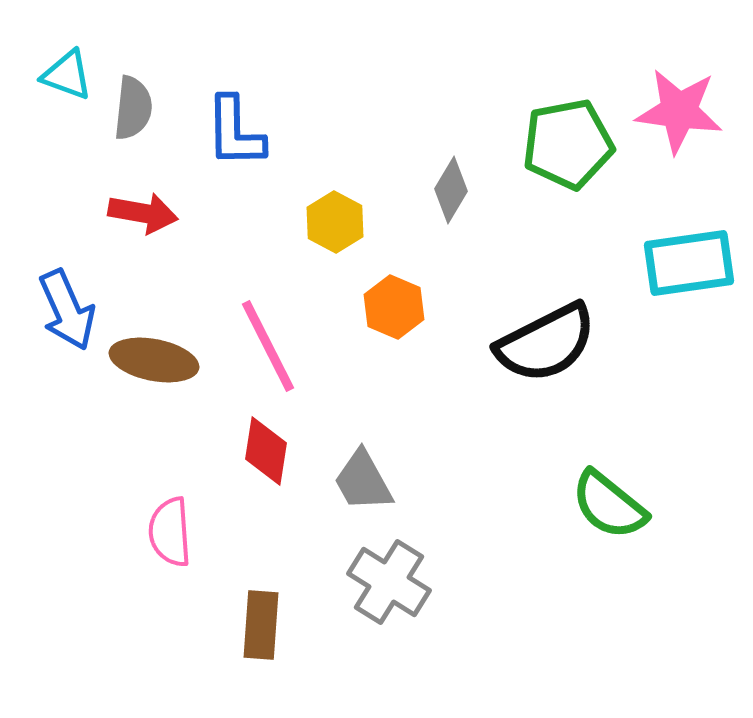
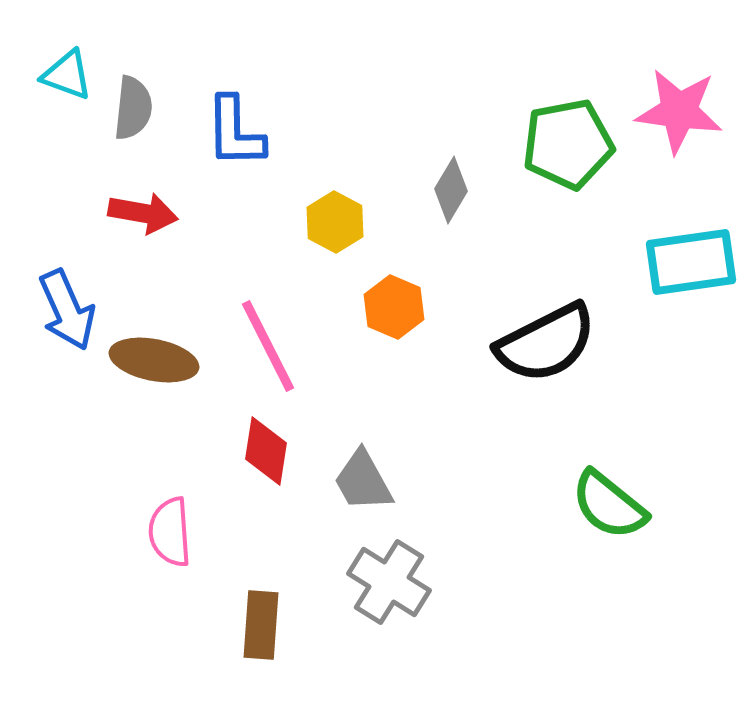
cyan rectangle: moved 2 px right, 1 px up
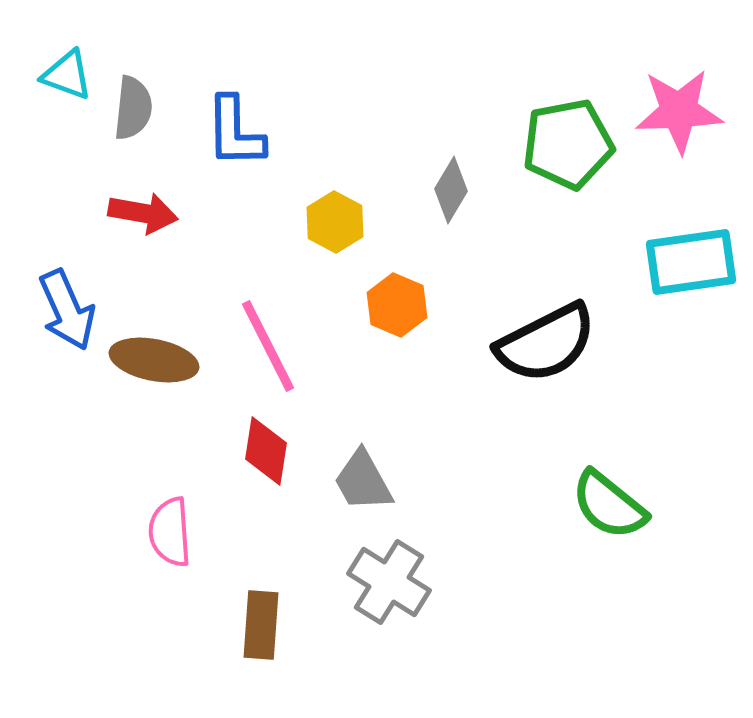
pink star: rotated 10 degrees counterclockwise
orange hexagon: moved 3 px right, 2 px up
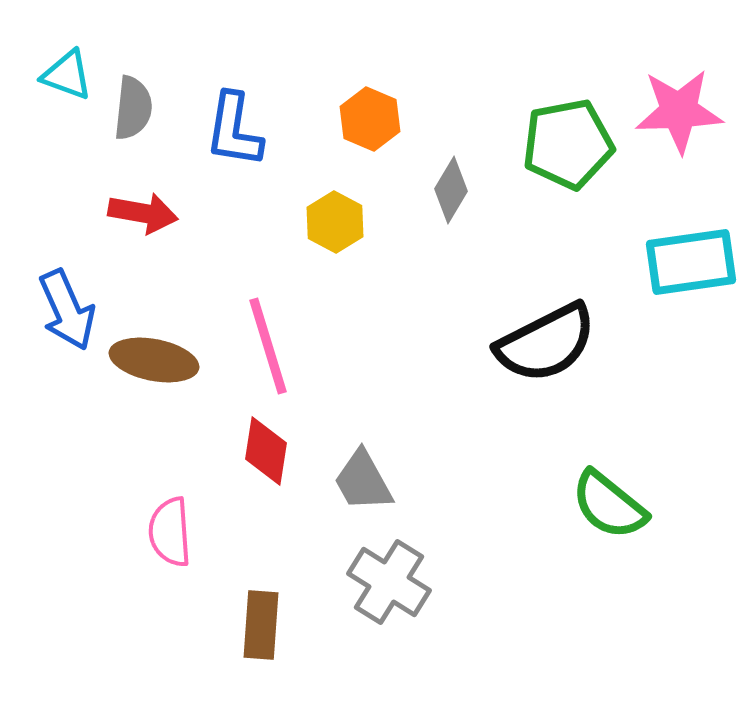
blue L-shape: moved 1 px left, 2 px up; rotated 10 degrees clockwise
orange hexagon: moved 27 px left, 186 px up
pink line: rotated 10 degrees clockwise
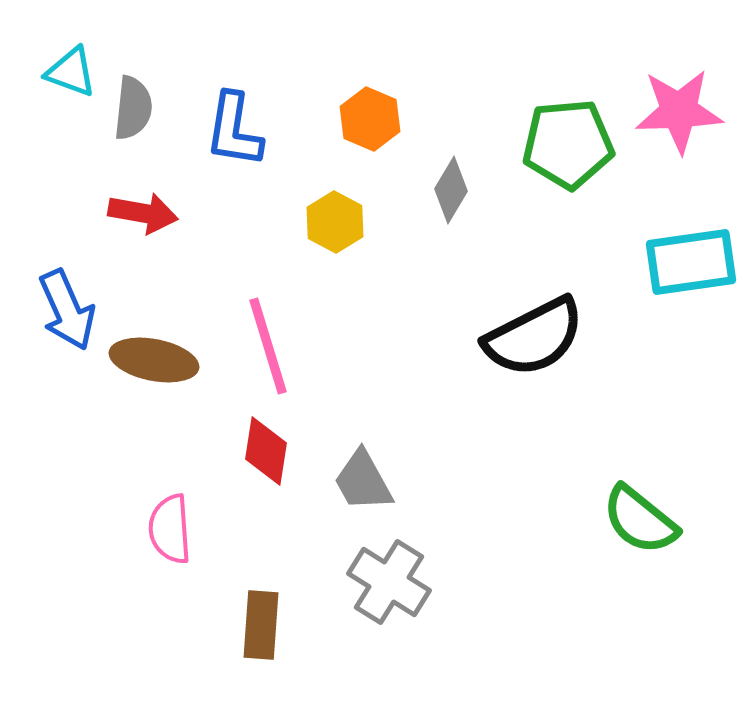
cyan triangle: moved 4 px right, 3 px up
green pentagon: rotated 6 degrees clockwise
black semicircle: moved 12 px left, 6 px up
green semicircle: moved 31 px right, 15 px down
pink semicircle: moved 3 px up
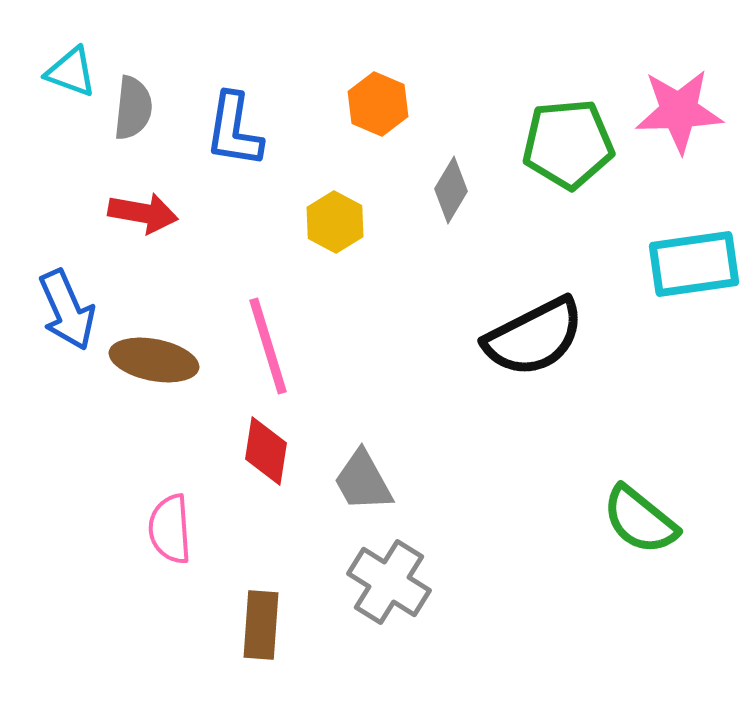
orange hexagon: moved 8 px right, 15 px up
cyan rectangle: moved 3 px right, 2 px down
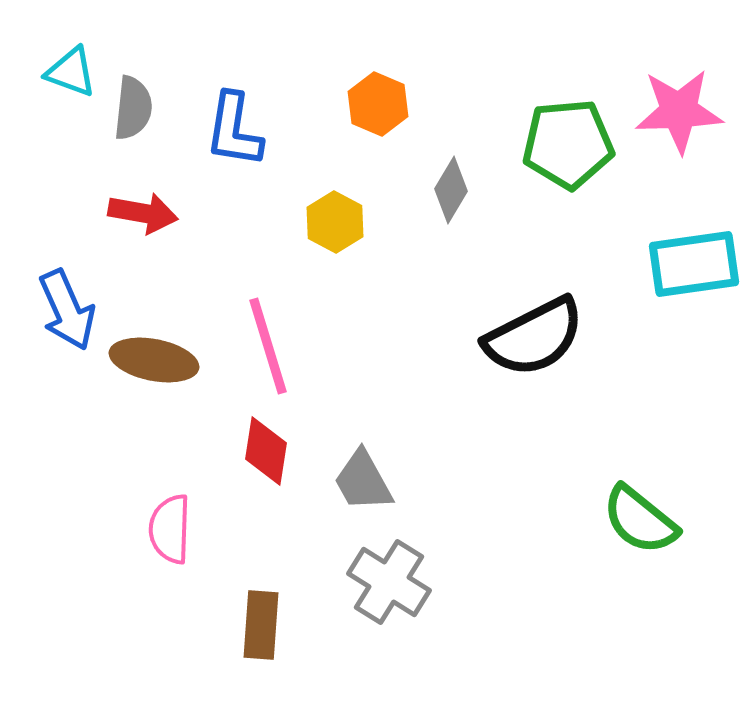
pink semicircle: rotated 6 degrees clockwise
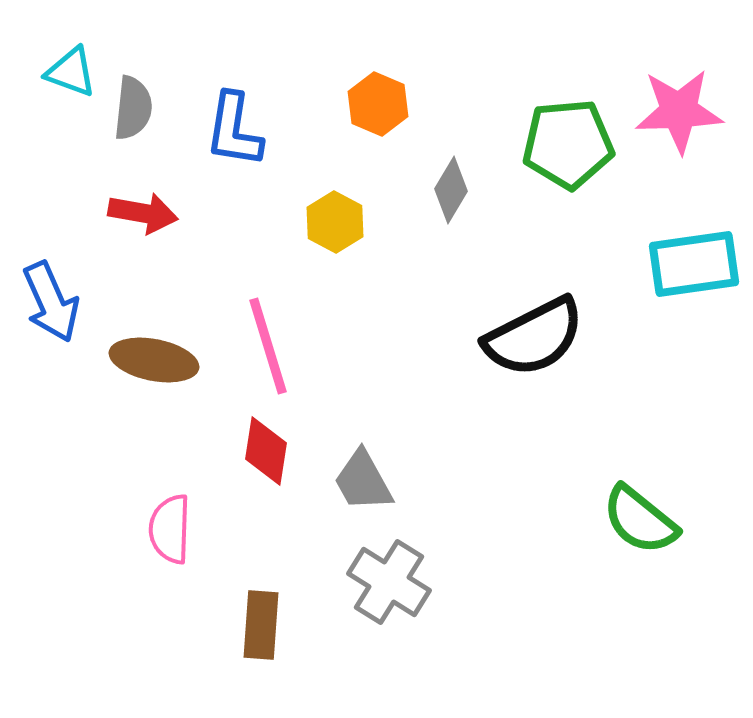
blue arrow: moved 16 px left, 8 px up
